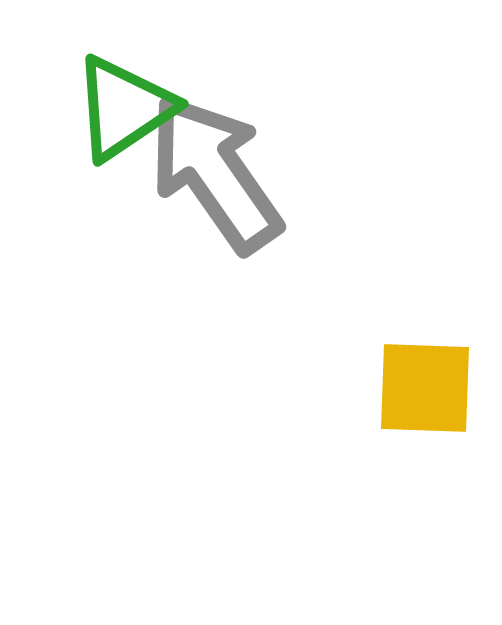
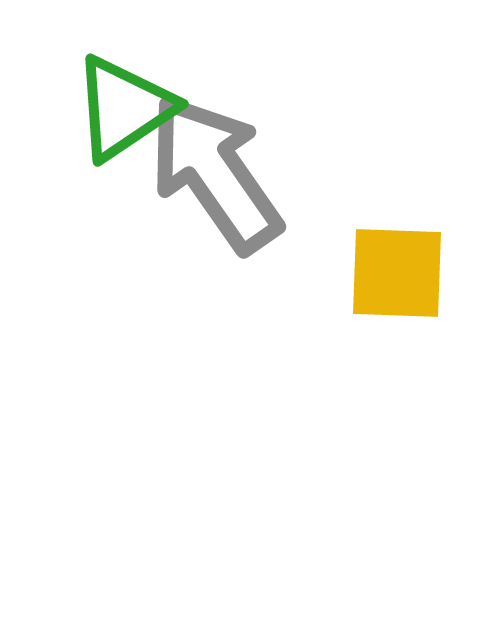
yellow square: moved 28 px left, 115 px up
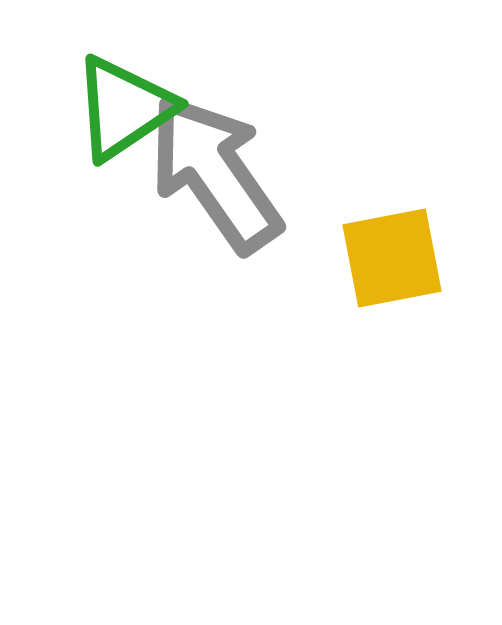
yellow square: moved 5 px left, 15 px up; rotated 13 degrees counterclockwise
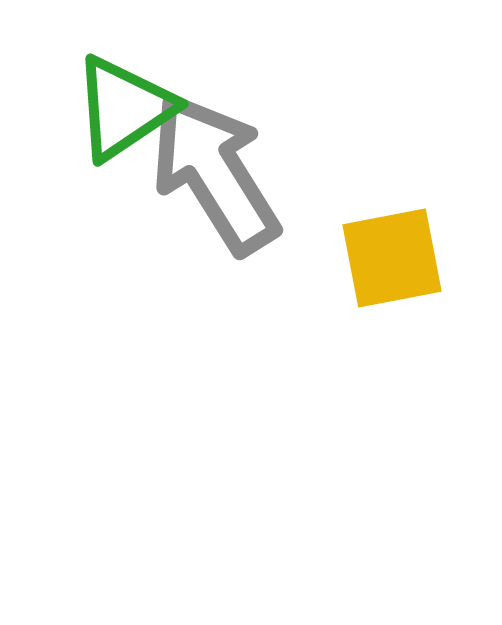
gray arrow: rotated 3 degrees clockwise
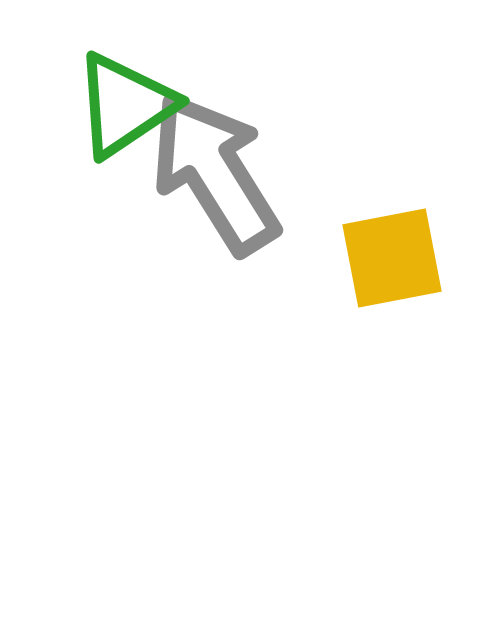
green triangle: moved 1 px right, 3 px up
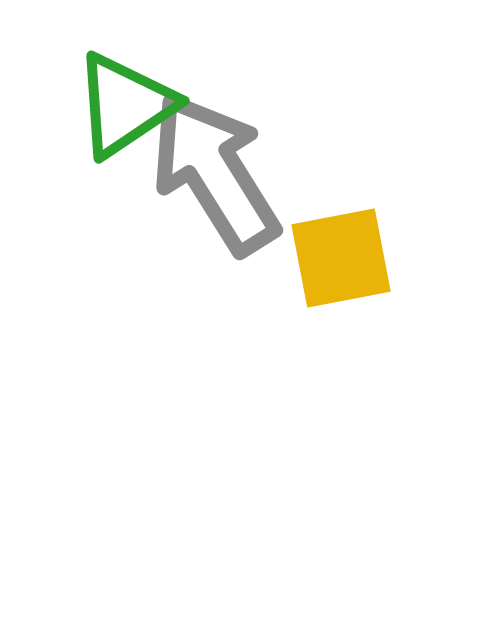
yellow square: moved 51 px left
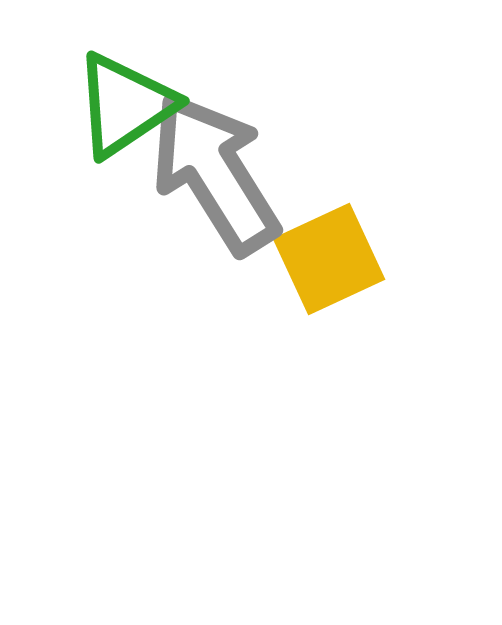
yellow square: moved 12 px left, 1 px down; rotated 14 degrees counterclockwise
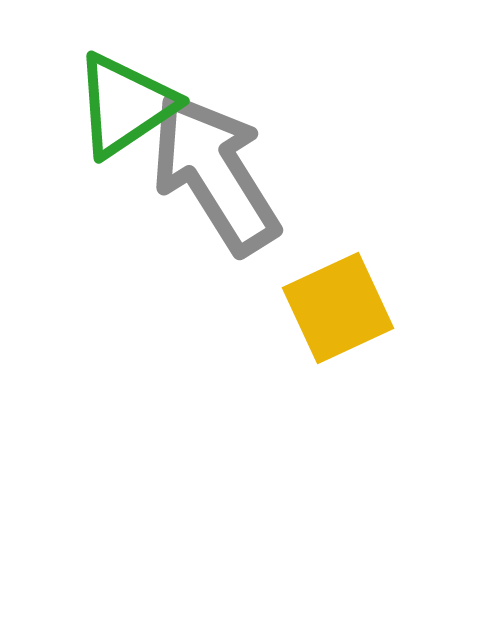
yellow square: moved 9 px right, 49 px down
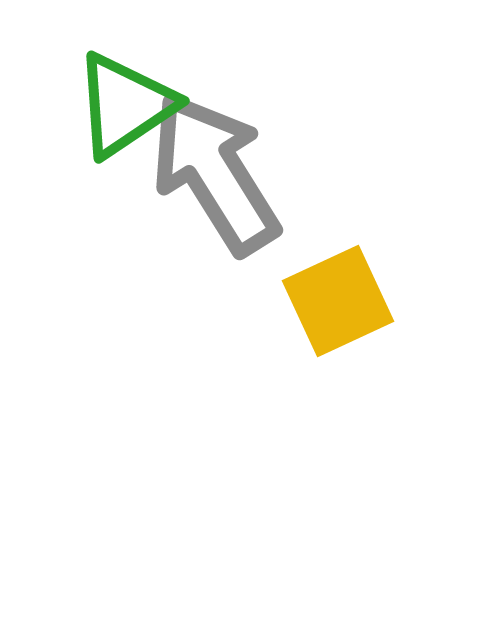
yellow square: moved 7 px up
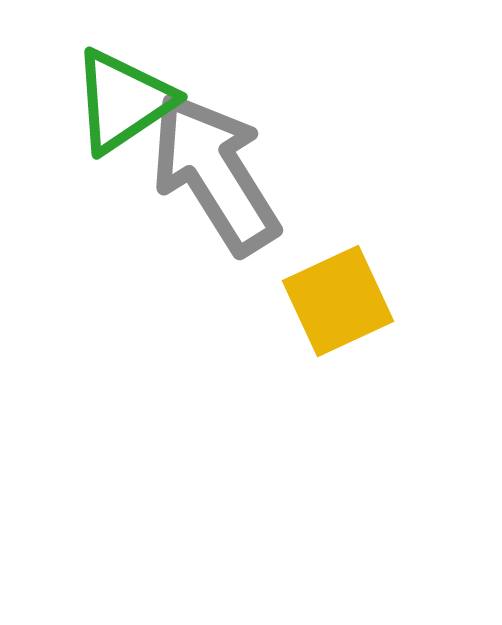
green triangle: moved 2 px left, 4 px up
